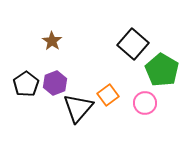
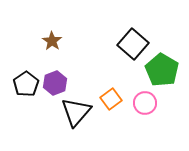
orange square: moved 3 px right, 4 px down
black triangle: moved 2 px left, 4 px down
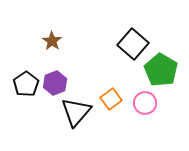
green pentagon: moved 1 px left
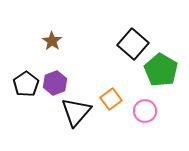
pink circle: moved 8 px down
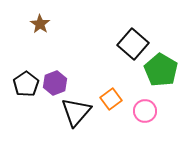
brown star: moved 12 px left, 17 px up
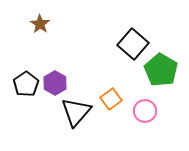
purple hexagon: rotated 10 degrees counterclockwise
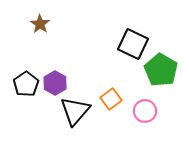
black square: rotated 16 degrees counterclockwise
black triangle: moved 1 px left, 1 px up
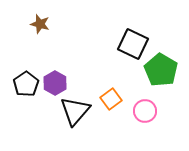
brown star: rotated 18 degrees counterclockwise
